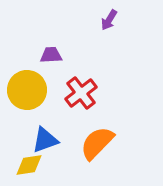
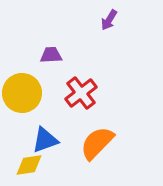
yellow circle: moved 5 px left, 3 px down
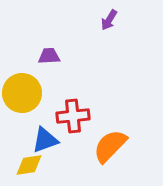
purple trapezoid: moved 2 px left, 1 px down
red cross: moved 8 px left, 23 px down; rotated 32 degrees clockwise
orange semicircle: moved 13 px right, 3 px down
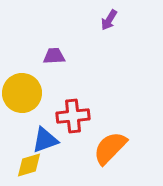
purple trapezoid: moved 5 px right
orange semicircle: moved 2 px down
yellow diamond: rotated 8 degrees counterclockwise
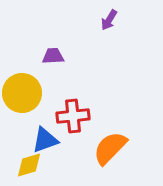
purple trapezoid: moved 1 px left
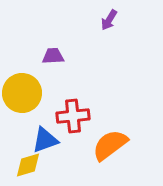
orange semicircle: moved 3 px up; rotated 9 degrees clockwise
yellow diamond: moved 1 px left
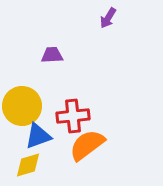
purple arrow: moved 1 px left, 2 px up
purple trapezoid: moved 1 px left, 1 px up
yellow circle: moved 13 px down
blue triangle: moved 7 px left, 4 px up
orange semicircle: moved 23 px left
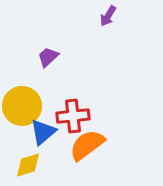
purple arrow: moved 2 px up
purple trapezoid: moved 4 px left, 2 px down; rotated 40 degrees counterclockwise
blue triangle: moved 5 px right, 4 px up; rotated 20 degrees counterclockwise
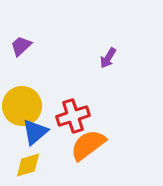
purple arrow: moved 42 px down
purple trapezoid: moved 27 px left, 11 px up
red cross: rotated 12 degrees counterclockwise
blue triangle: moved 8 px left
orange semicircle: moved 1 px right
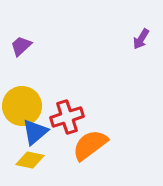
purple arrow: moved 33 px right, 19 px up
red cross: moved 6 px left, 1 px down
orange semicircle: moved 2 px right
yellow diamond: moved 2 px right, 5 px up; rotated 28 degrees clockwise
